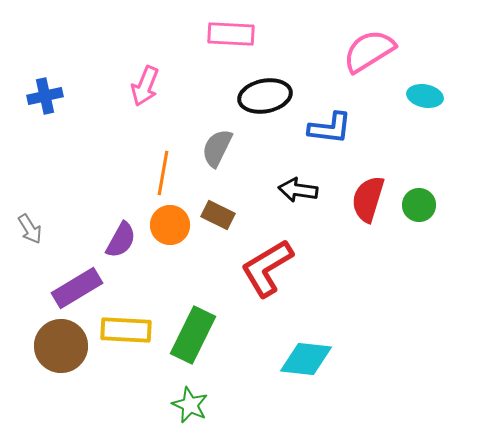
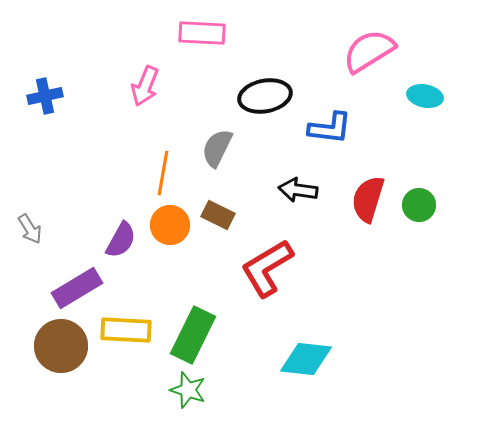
pink rectangle: moved 29 px left, 1 px up
green star: moved 2 px left, 15 px up; rotated 6 degrees counterclockwise
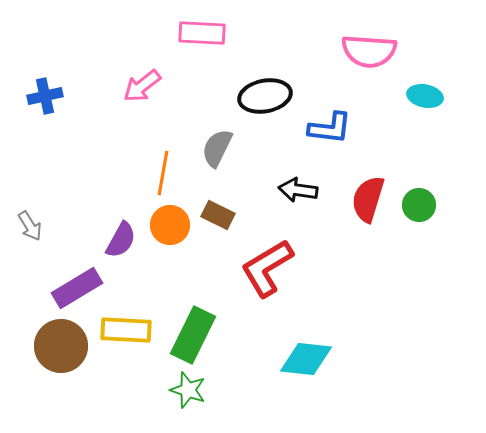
pink semicircle: rotated 144 degrees counterclockwise
pink arrow: moved 3 px left; rotated 30 degrees clockwise
gray arrow: moved 3 px up
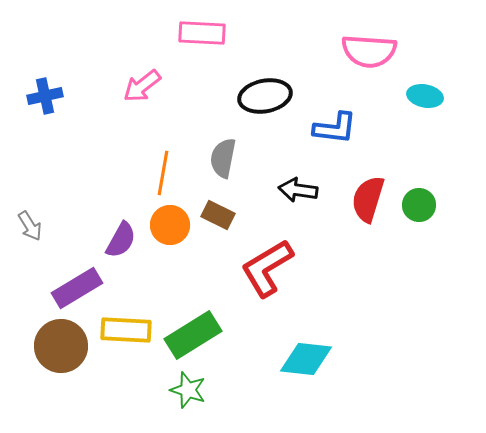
blue L-shape: moved 5 px right
gray semicircle: moved 6 px right, 10 px down; rotated 15 degrees counterclockwise
green rectangle: rotated 32 degrees clockwise
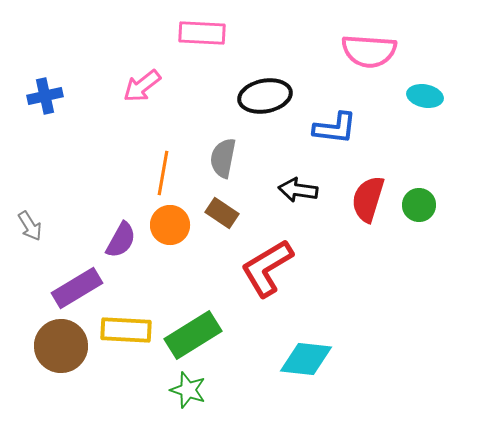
brown rectangle: moved 4 px right, 2 px up; rotated 8 degrees clockwise
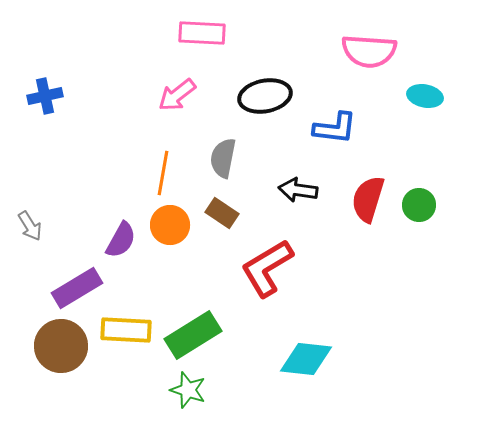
pink arrow: moved 35 px right, 9 px down
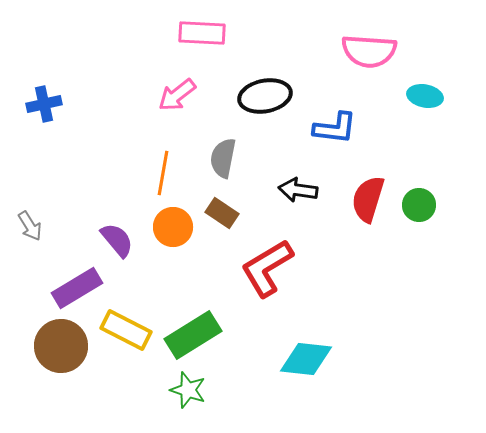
blue cross: moved 1 px left, 8 px down
orange circle: moved 3 px right, 2 px down
purple semicircle: moved 4 px left; rotated 69 degrees counterclockwise
yellow rectangle: rotated 24 degrees clockwise
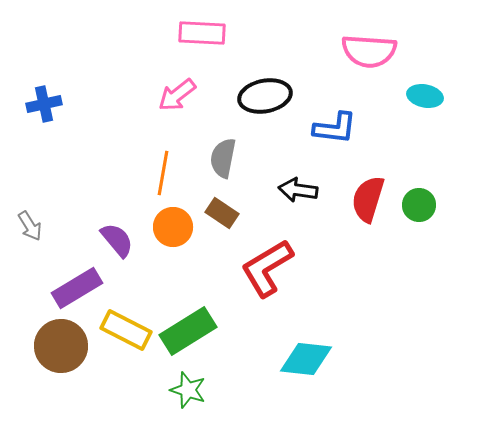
green rectangle: moved 5 px left, 4 px up
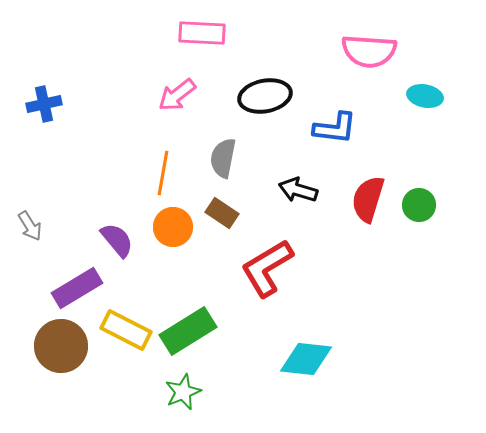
black arrow: rotated 9 degrees clockwise
green star: moved 5 px left, 2 px down; rotated 30 degrees clockwise
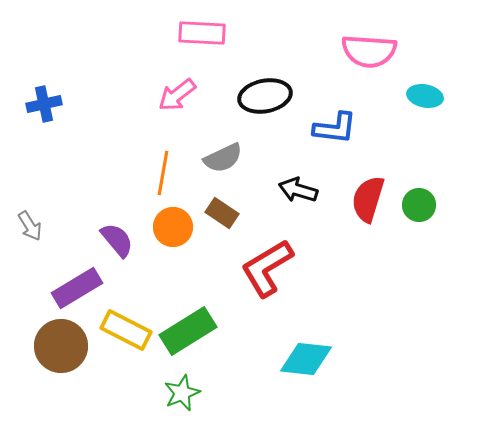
gray semicircle: rotated 126 degrees counterclockwise
green star: moved 1 px left, 1 px down
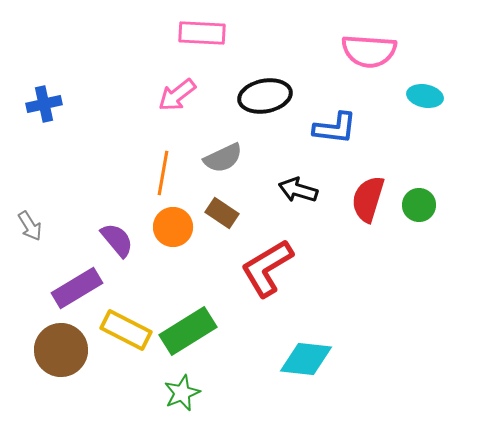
brown circle: moved 4 px down
